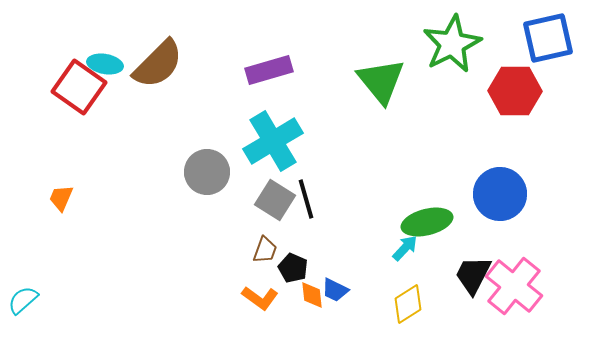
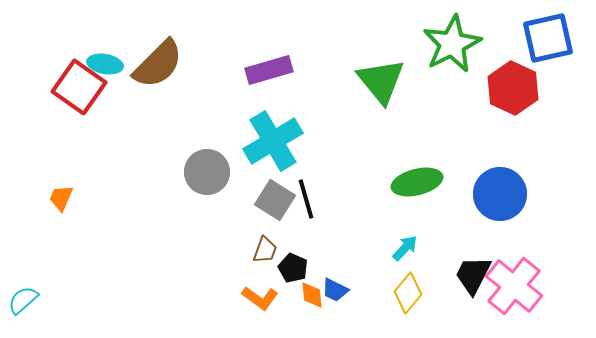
red hexagon: moved 2 px left, 3 px up; rotated 24 degrees clockwise
green ellipse: moved 10 px left, 40 px up
yellow diamond: moved 11 px up; rotated 18 degrees counterclockwise
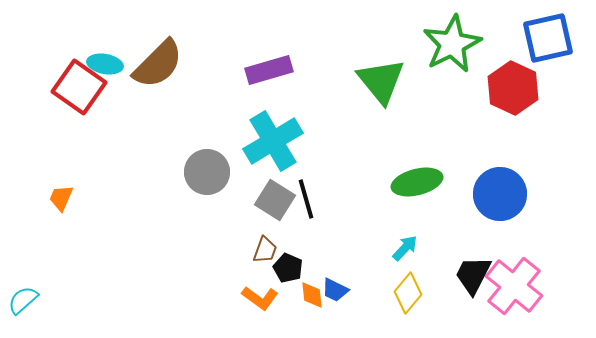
black pentagon: moved 5 px left
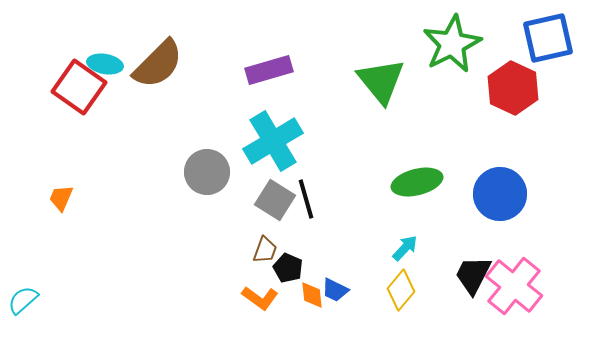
yellow diamond: moved 7 px left, 3 px up
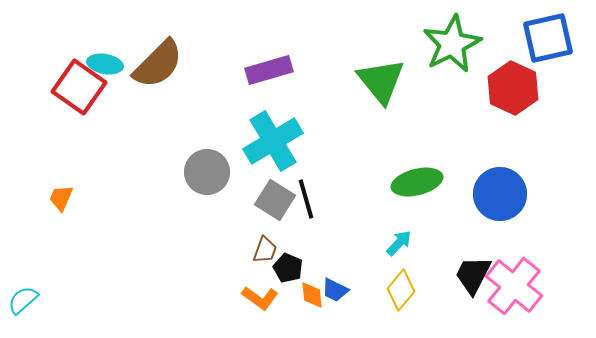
cyan arrow: moved 6 px left, 5 px up
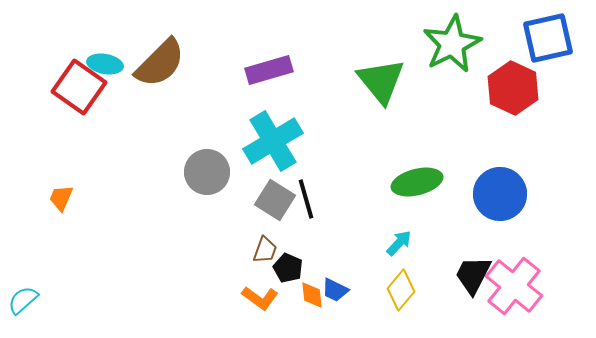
brown semicircle: moved 2 px right, 1 px up
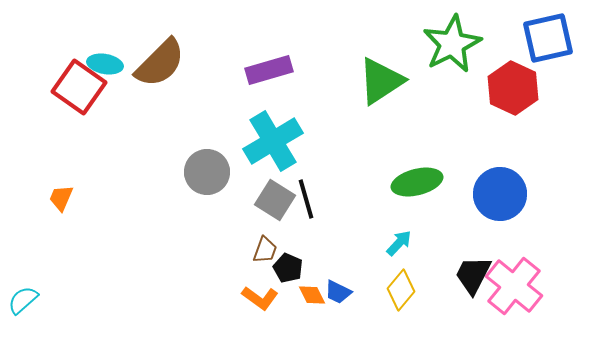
green triangle: rotated 36 degrees clockwise
blue trapezoid: moved 3 px right, 2 px down
orange diamond: rotated 20 degrees counterclockwise
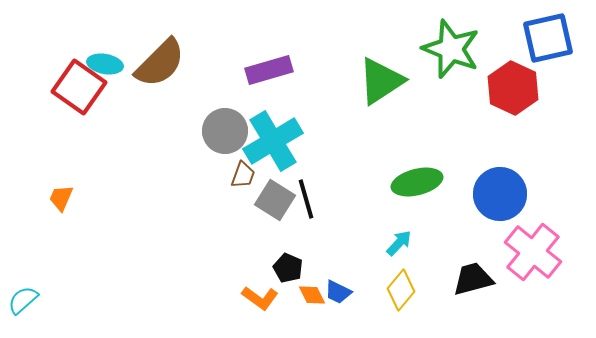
green star: moved 1 px left, 5 px down; rotated 24 degrees counterclockwise
gray circle: moved 18 px right, 41 px up
brown trapezoid: moved 22 px left, 75 px up
black trapezoid: moved 4 px down; rotated 48 degrees clockwise
pink cross: moved 19 px right, 34 px up
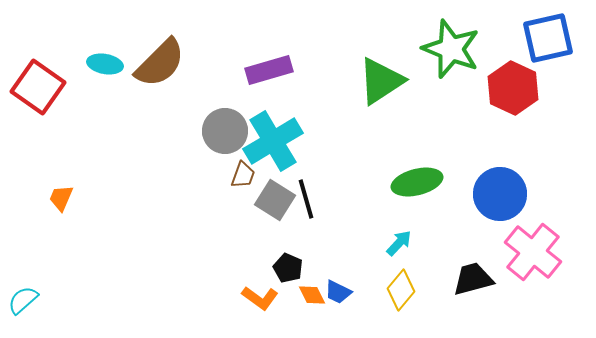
red square: moved 41 px left
